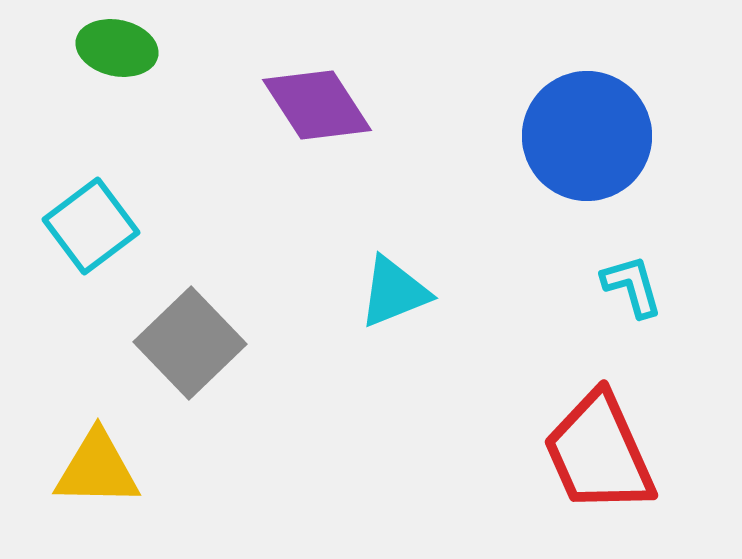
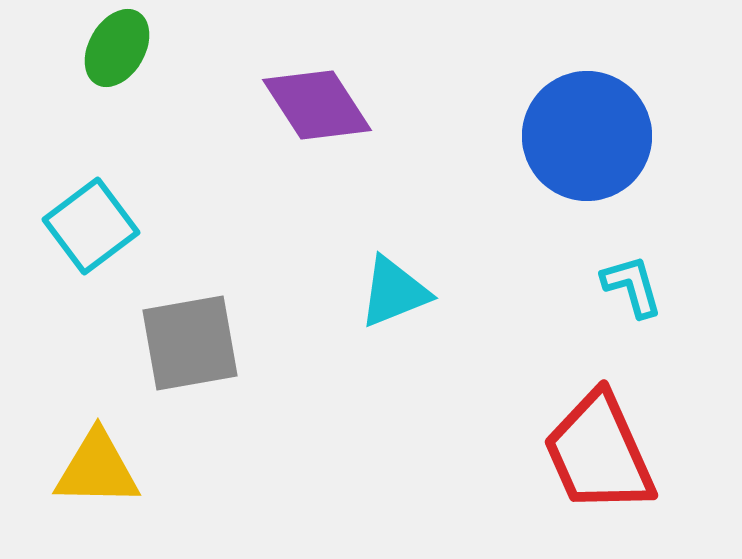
green ellipse: rotated 72 degrees counterclockwise
gray square: rotated 34 degrees clockwise
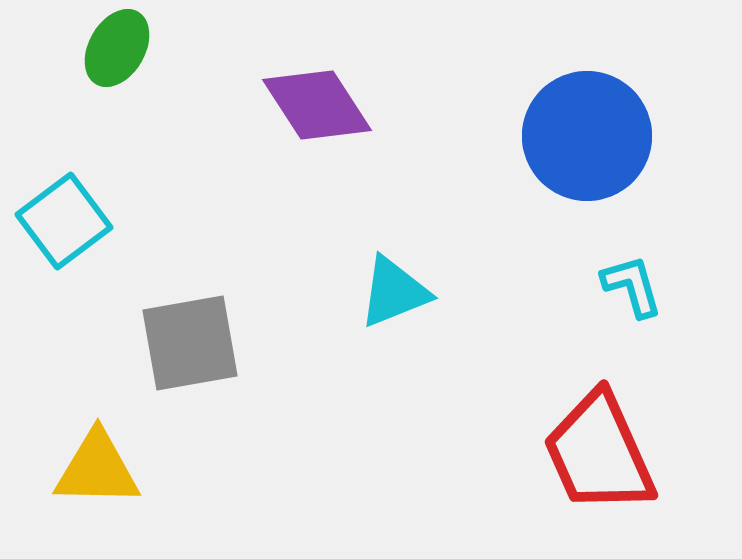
cyan square: moved 27 px left, 5 px up
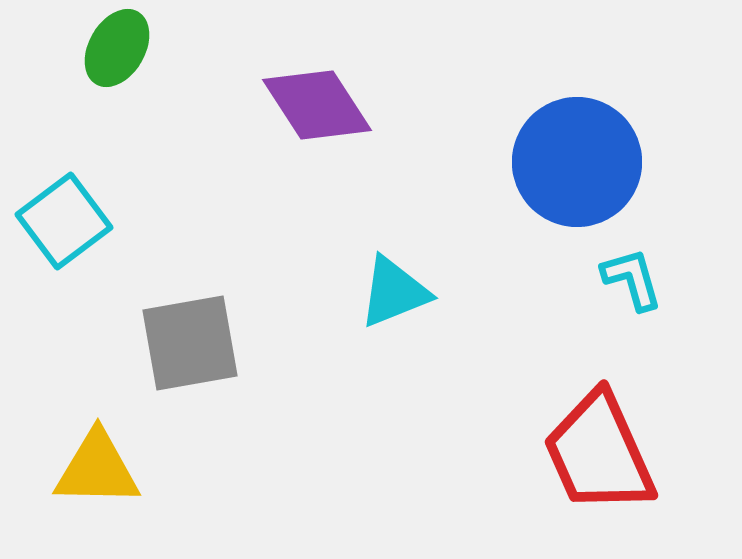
blue circle: moved 10 px left, 26 px down
cyan L-shape: moved 7 px up
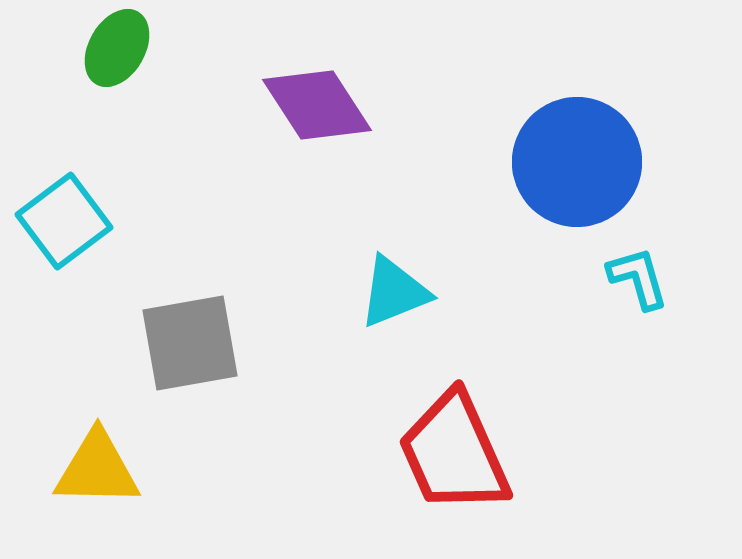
cyan L-shape: moved 6 px right, 1 px up
red trapezoid: moved 145 px left
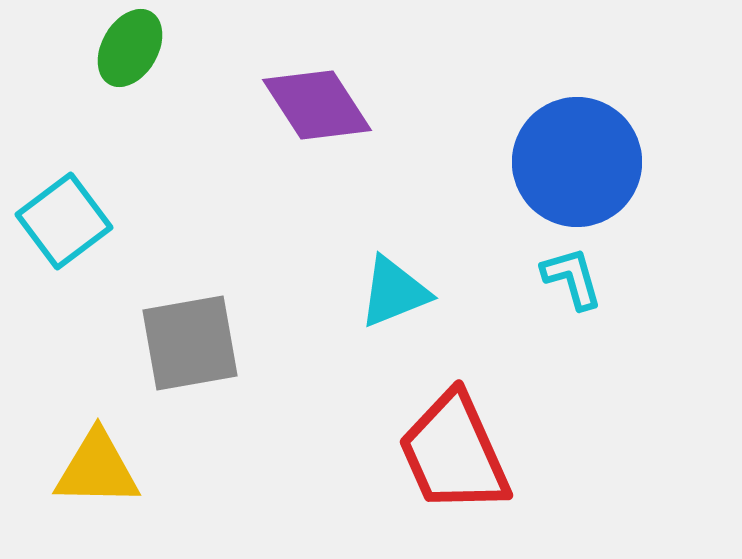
green ellipse: moved 13 px right
cyan L-shape: moved 66 px left
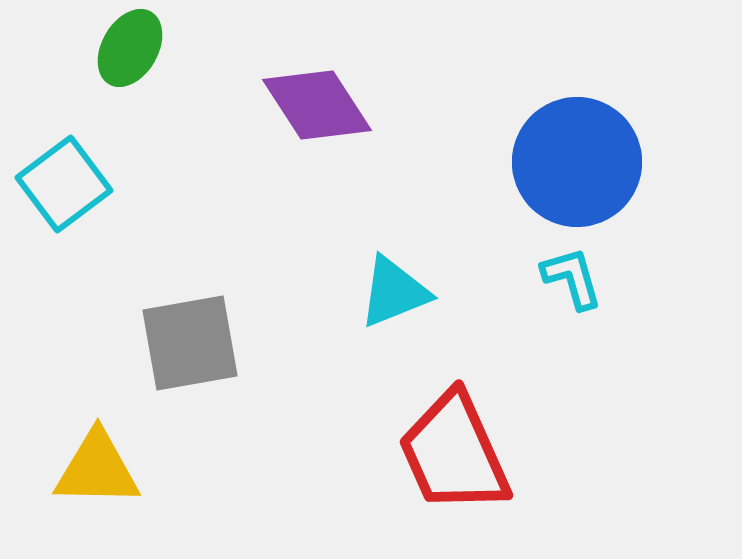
cyan square: moved 37 px up
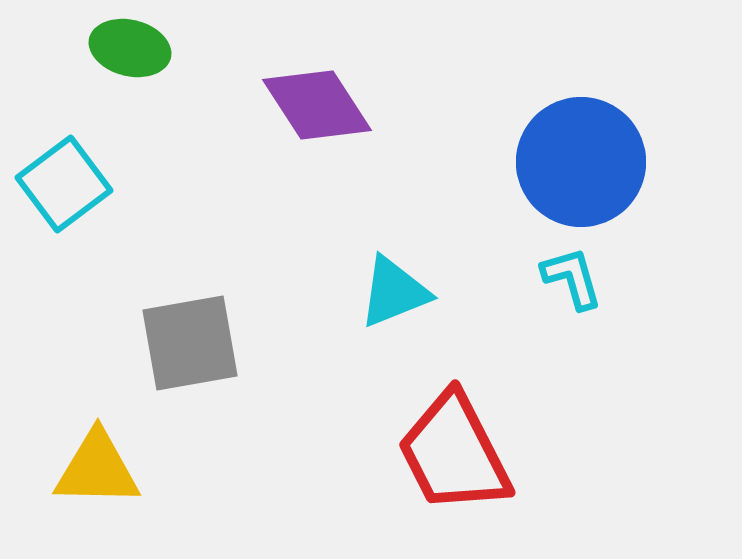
green ellipse: rotated 74 degrees clockwise
blue circle: moved 4 px right
red trapezoid: rotated 3 degrees counterclockwise
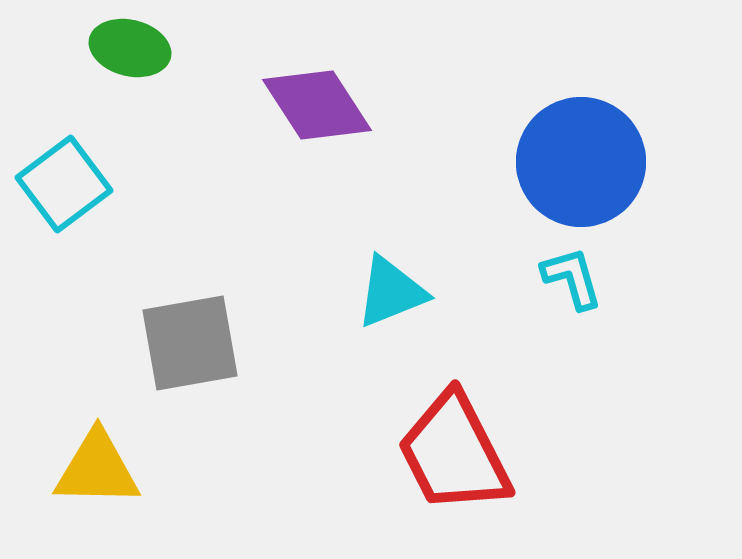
cyan triangle: moved 3 px left
